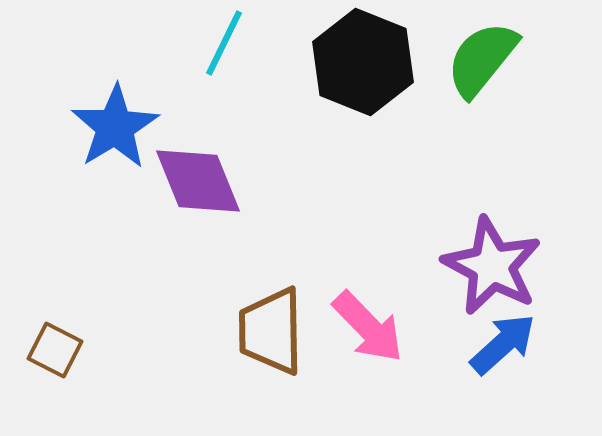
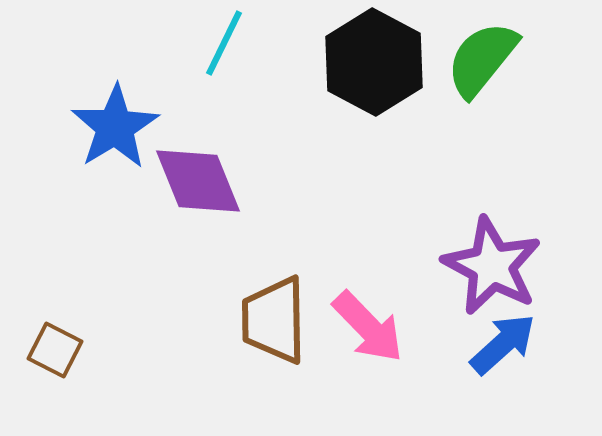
black hexagon: moved 11 px right; rotated 6 degrees clockwise
brown trapezoid: moved 3 px right, 11 px up
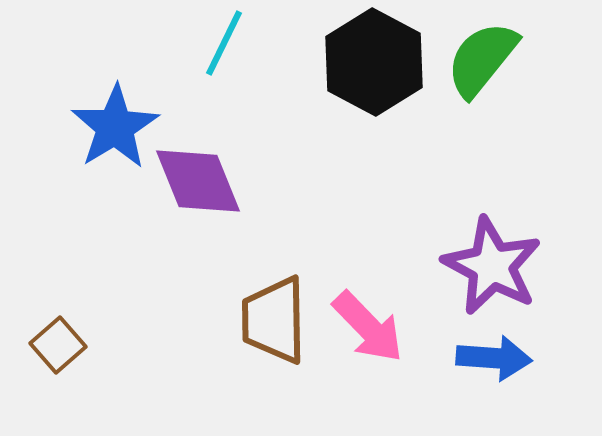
blue arrow: moved 9 px left, 14 px down; rotated 46 degrees clockwise
brown square: moved 3 px right, 5 px up; rotated 22 degrees clockwise
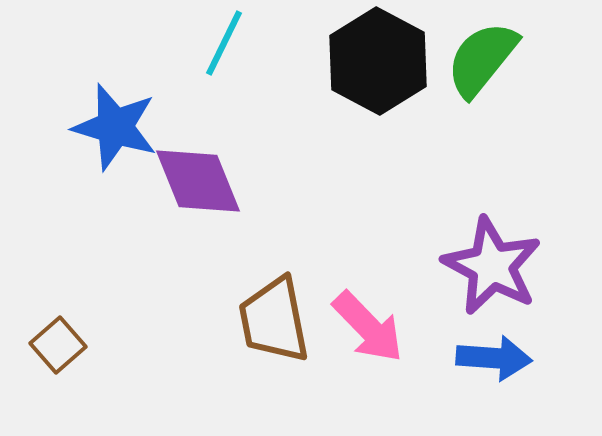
black hexagon: moved 4 px right, 1 px up
blue star: rotated 24 degrees counterclockwise
brown trapezoid: rotated 10 degrees counterclockwise
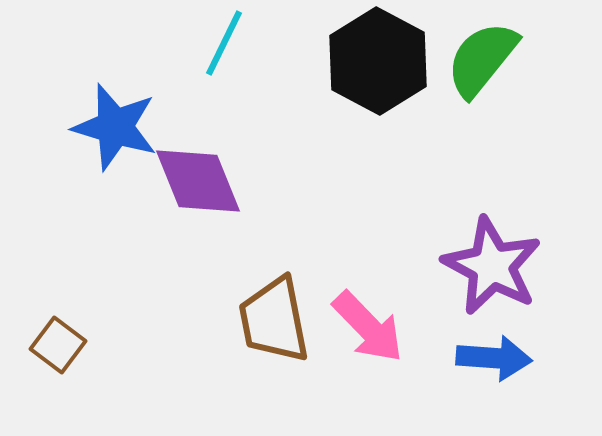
brown square: rotated 12 degrees counterclockwise
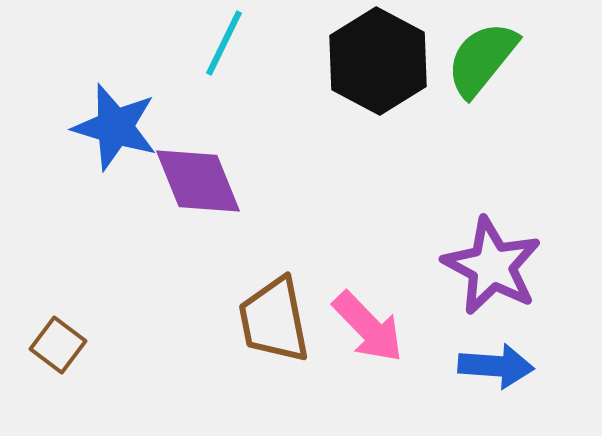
blue arrow: moved 2 px right, 8 px down
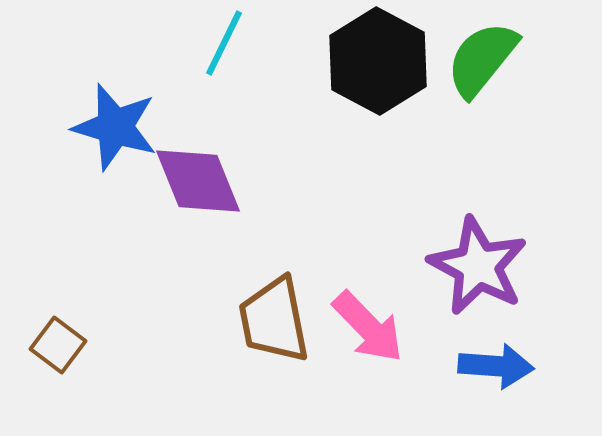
purple star: moved 14 px left
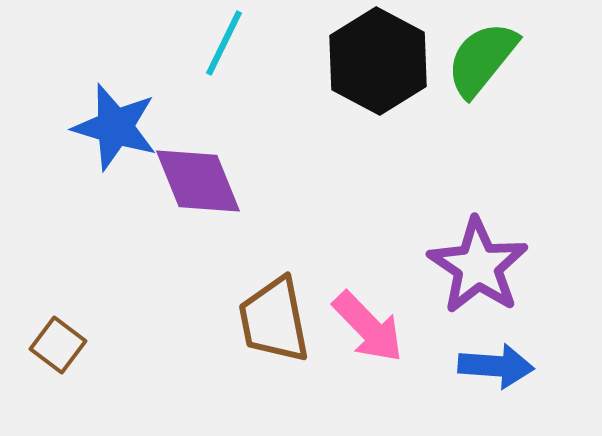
purple star: rotated 6 degrees clockwise
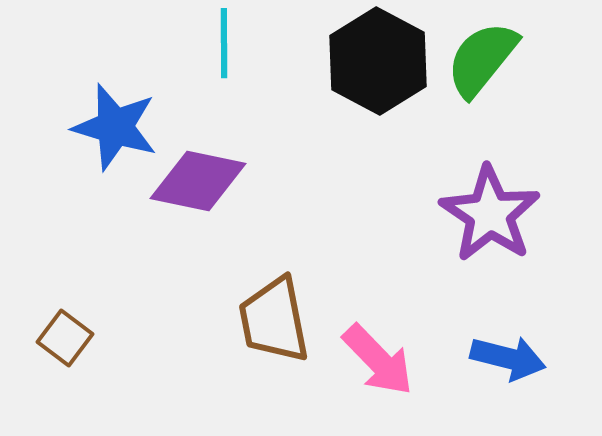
cyan line: rotated 26 degrees counterclockwise
purple diamond: rotated 56 degrees counterclockwise
purple star: moved 12 px right, 52 px up
pink arrow: moved 10 px right, 33 px down
brown square: moved 7 px right, 7 px up
blue arrow: moved 12 px right, 8 px up; rotated 10 degrees clockwise
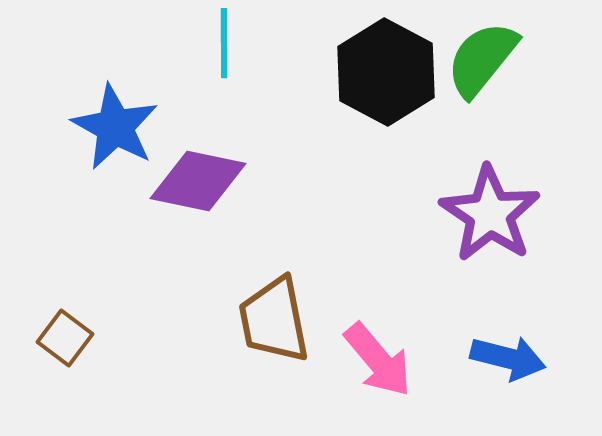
black hexagon: moved 8 px right, 11 px down
blue star: rotated 12 degrees clockwise
pink arrow: rotated 4 degrees clockwise
